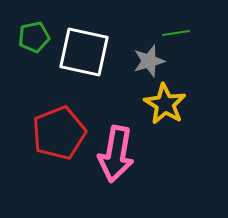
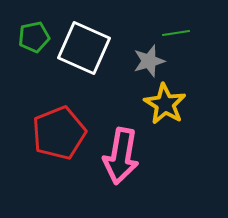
white square: moved 4 px up; rotated 12 degrees clockwise
pink arrow: moved 5 px right, 2 px down
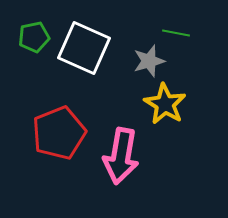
green line: rotated 20 degrees clockwise
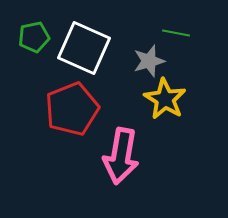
yellow star: moved 5 px up
red pentagon: moved 13 px right, 24 px up
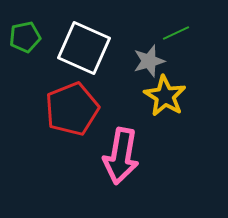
green line: rotated 36 degrees counterclockwise
green pentagon: moved 9 px left
yellow star: moved 3 px up
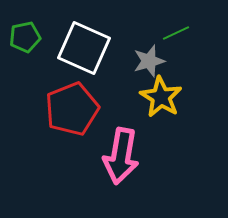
yellow star: moved 4 px left, 1 px down
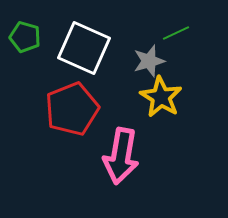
green pentagon: rotated 28 degrees clockwise
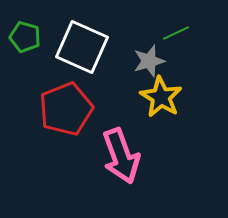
white square: moved 2 px left, 1 px up
red pentagon: moved 6 px left
pink arrow: rotated 30 degrees counterclockwise
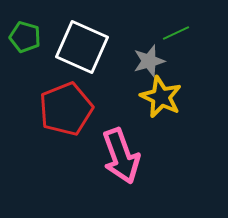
yellow star: rotated 6 degrees counterclockwise
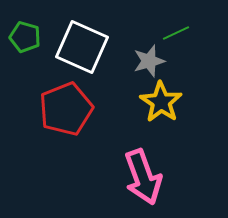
yellow star: moved 5 px down; rotated 9 degrees clockwise
pink arrow: moved 22 px right, 21 px down
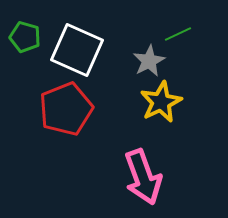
green line: moved 2 px right, 1 px down
white square: moved 5 px left, 3 px down
gray star: rotated 12 degrees counterclockwise
yellow star: rotated 12 degrees clockwise
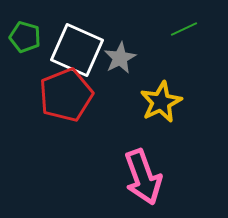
green line: moved 6 px right, 5 px up
gray star: moved 29 px left, 3 px up
red pentagon: moved 14 px up
